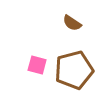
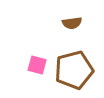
brown semicircle: rotated 42 degrees counterclockwise
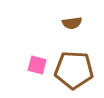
brown pentagon: rotated 18 degrees clockwise
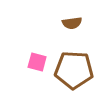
pink square: moved 3 px up
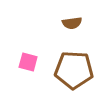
pink square: moved 9 px left
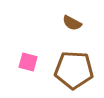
brown semicircle: rotated 36 degrees clockwise
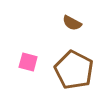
brown pentagon: rotated 24 degrees clockwise
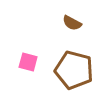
brown pentagon: rotated 12 degrees counterclockwise
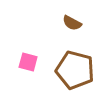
brown pentagon: moved 1 px right
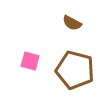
pink square: moved 2 px right, 1 px up
